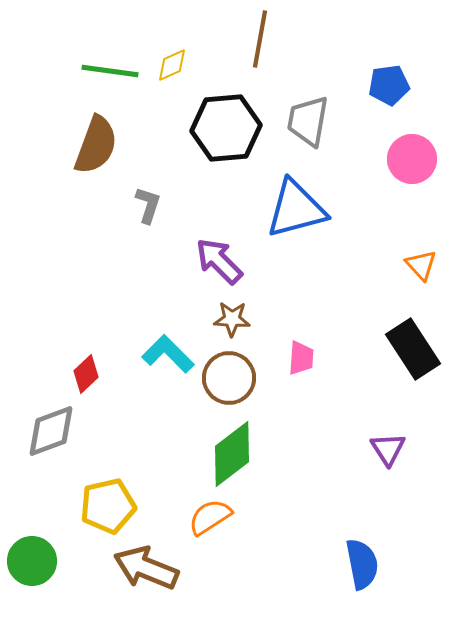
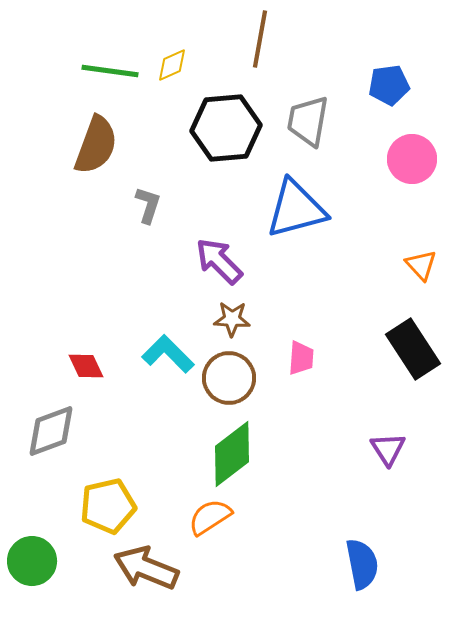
red diamond: moved 8 px up; rotated 72 degrees counterclockwise
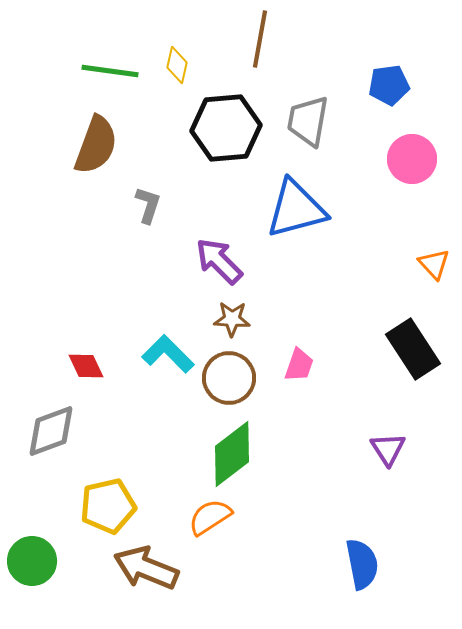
yellow diamond: moved 5 px right; rotated 54 degrees counterclockwise
orange triangle: moved 13 px right, 1 px up
pink trapezoid: moved 2 px left, 7 px down; rotated 15 degrees clockwise
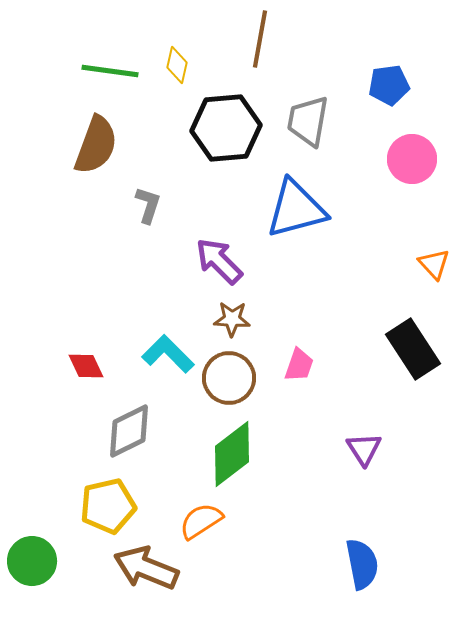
gray diamond: moved 78 px right; rotated 6 degrees counterclockwise
purple triangle: moved 24 px left
orange semicircle: moved 9 px left, 4 px down
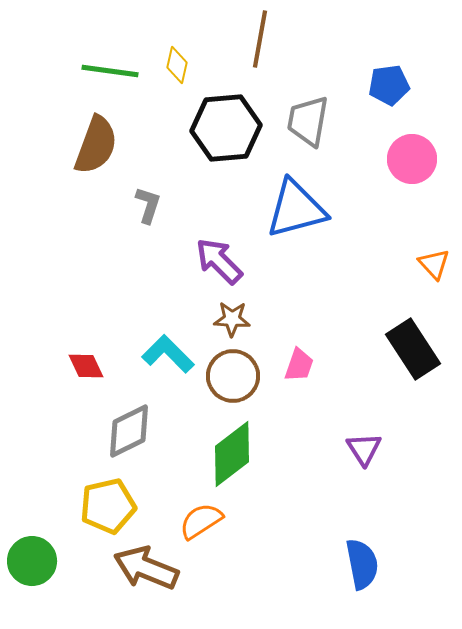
brown circle: moved 4 px right, 2 px up
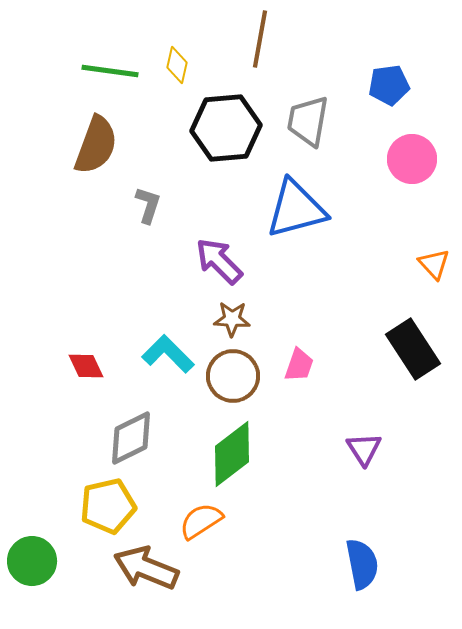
gray diamond: moved 2 px right, 7 px down
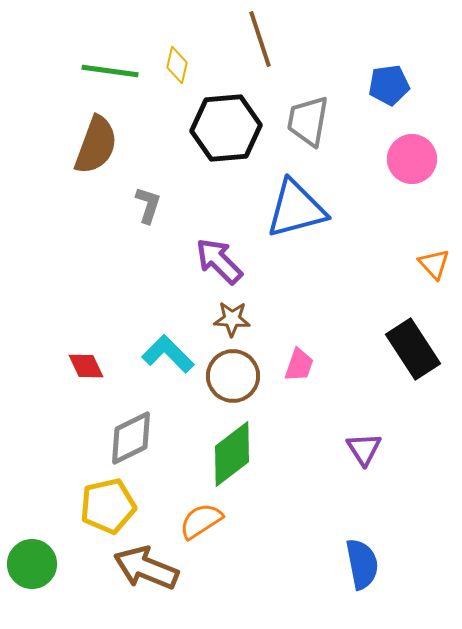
brown line: rotated 28 degrees counterclockwise
green circle: moved 3 px down
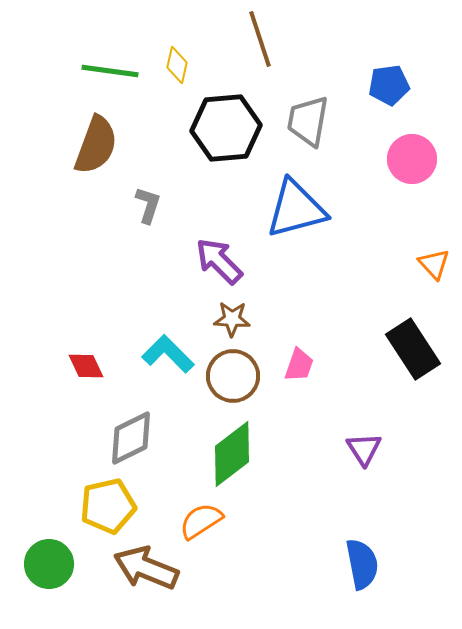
green circle: moved 17 px right
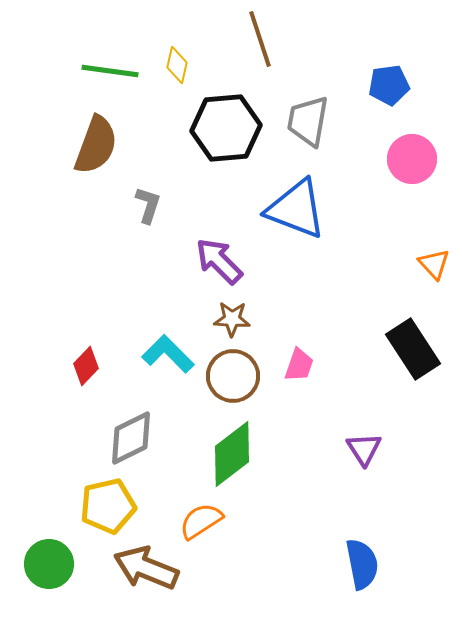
blue triangle: rotated 36 degrees clockwise
red diamond: rotated 69 degrees clockwise
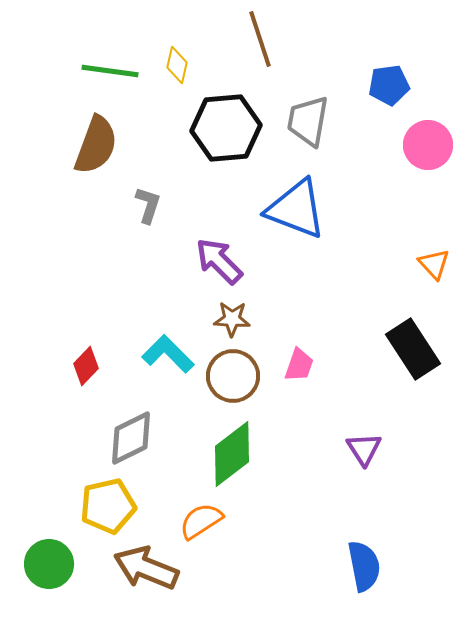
pink circle: moved 16 px right, 14 px up
blue semicircle: moved 2 px right, 2 px down
